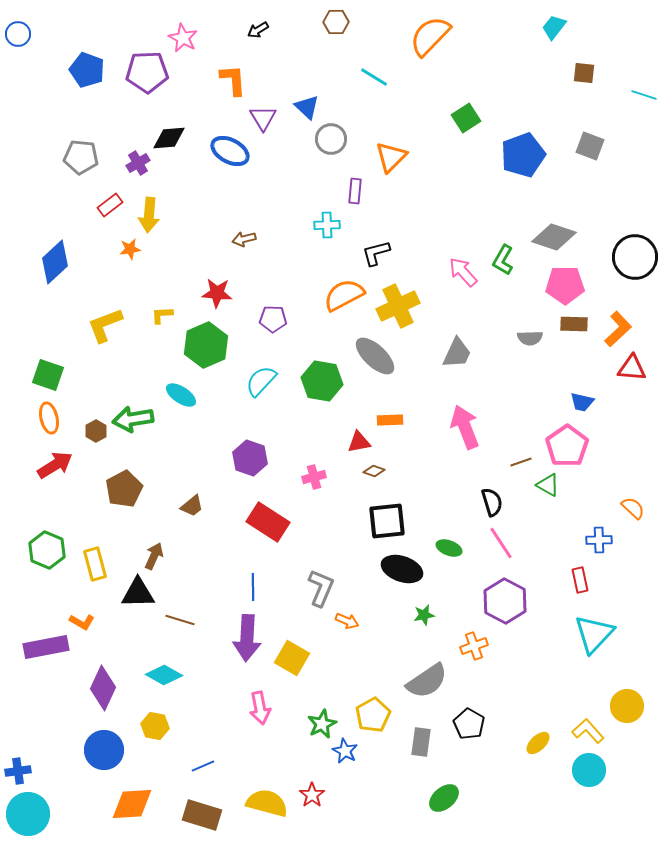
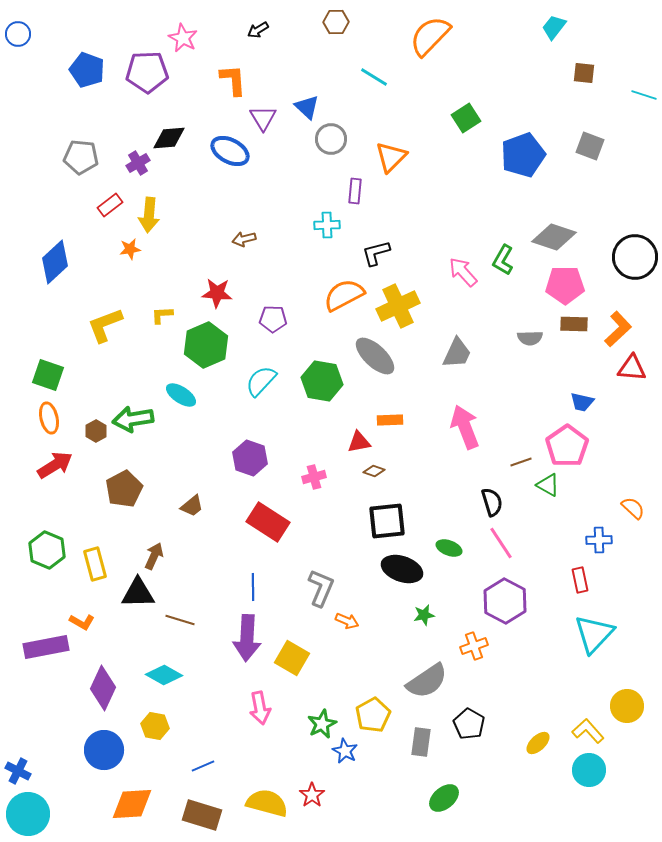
blue cross at (18, 771): rotated 35 degrees clockwise
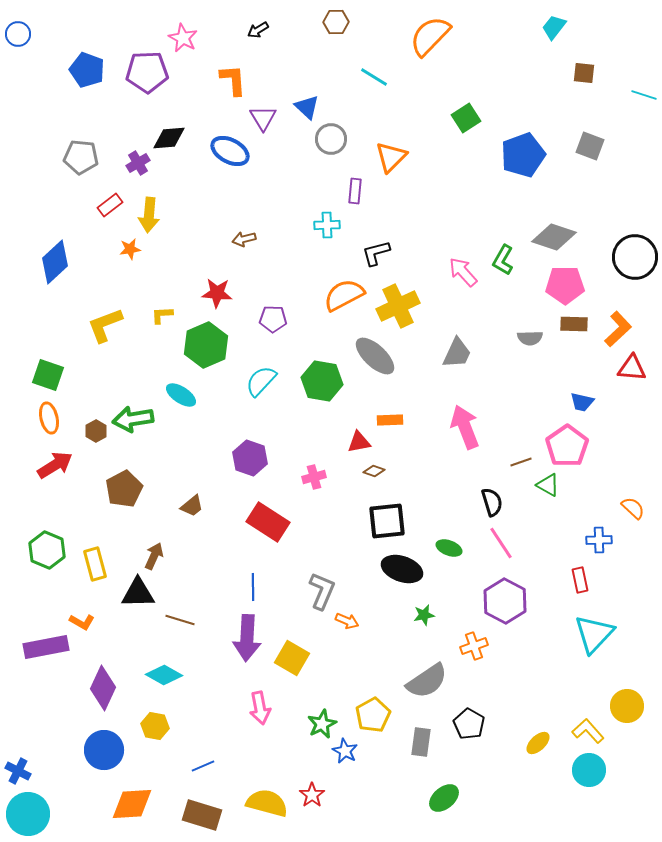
gray L-shape at (321, 588): moved 1 px right, 3 px down
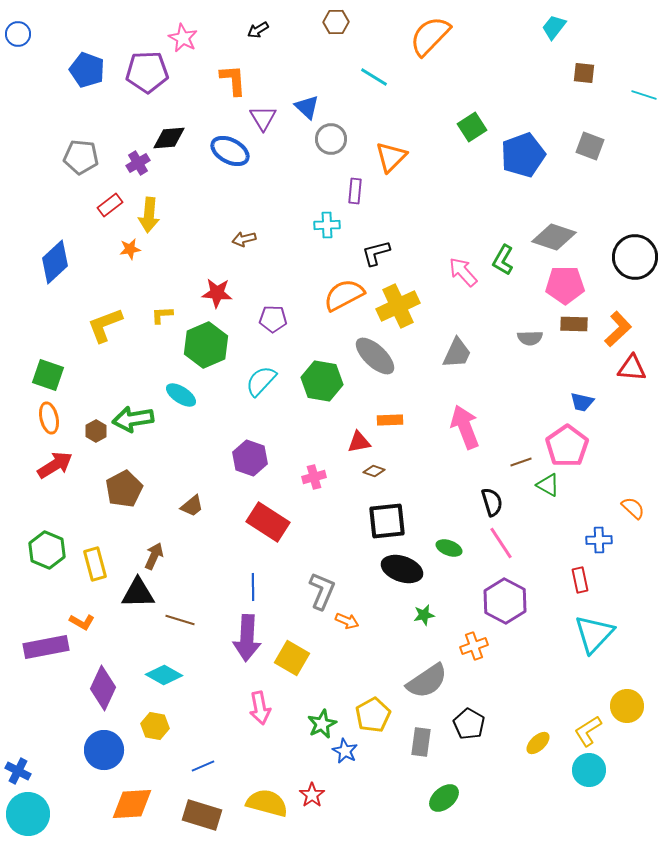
green square at (466, 118): moved 6 px right, 9 px down
yellow L-shape at (588, 731): rotated 80 degrees counterclockwise
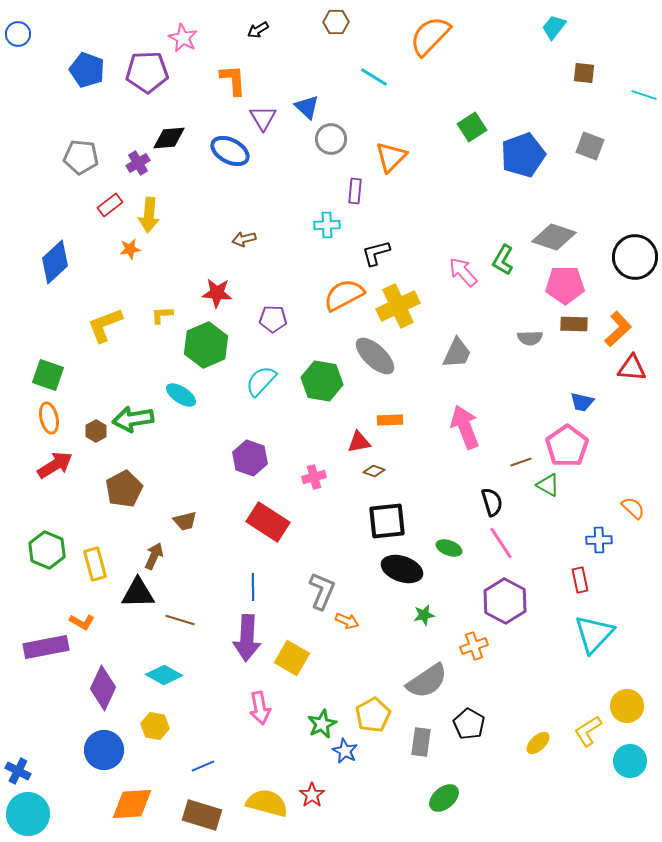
brown trapezoid at (192, 506): moved 7 px left, 15 px down; rotated 25 degrees clockwise
cyan circle at (589, 770): moved 41 px right, 9 px up
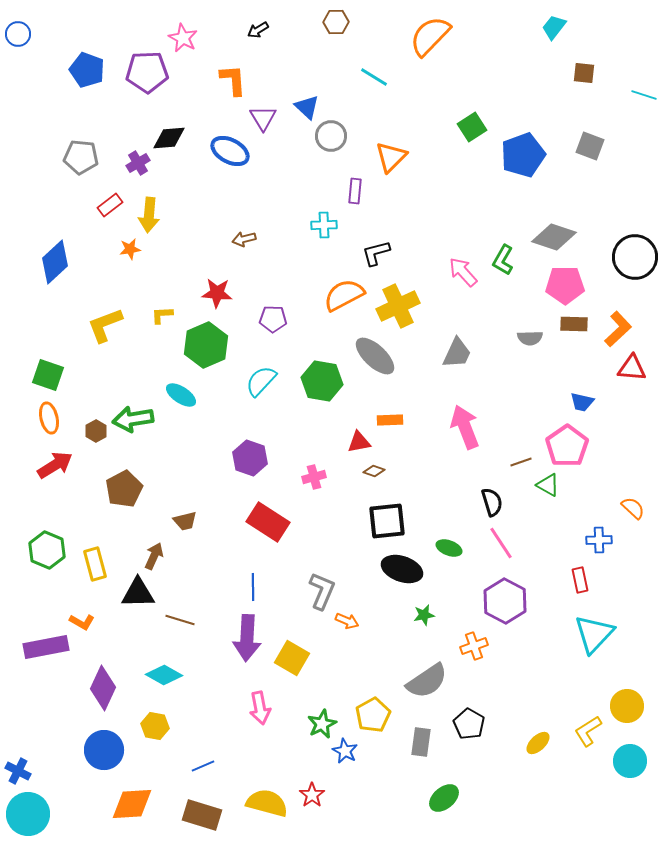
gray circle at (331, 139): moved 3 px up
cyan cross at (327, 225): moved 3 px left
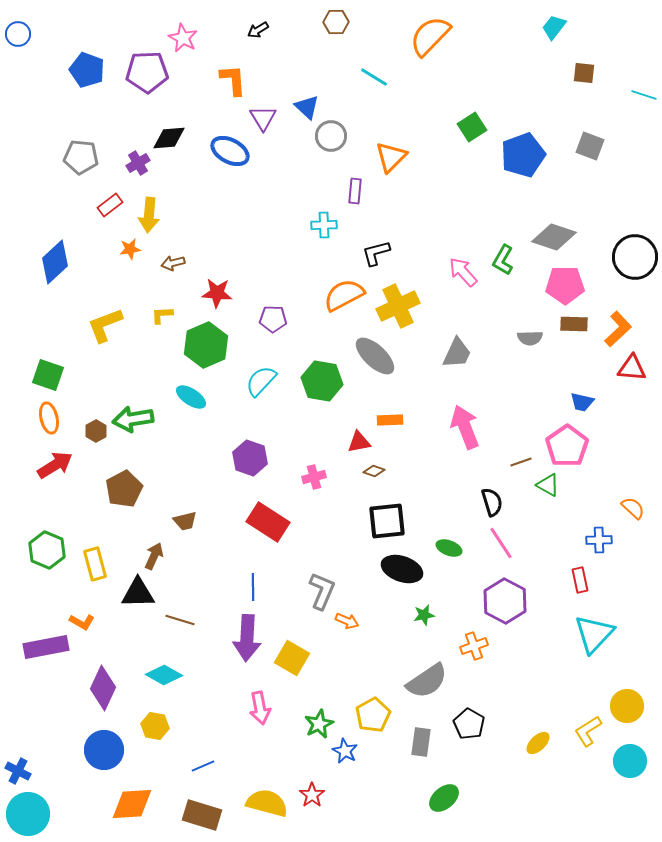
brown arrow at (244, 239): moved 71 px left, 24 px down
cyan ellipse at (181, 395): moved 10 px right, 2 px down
green star at (322, 724): moved 3 px left
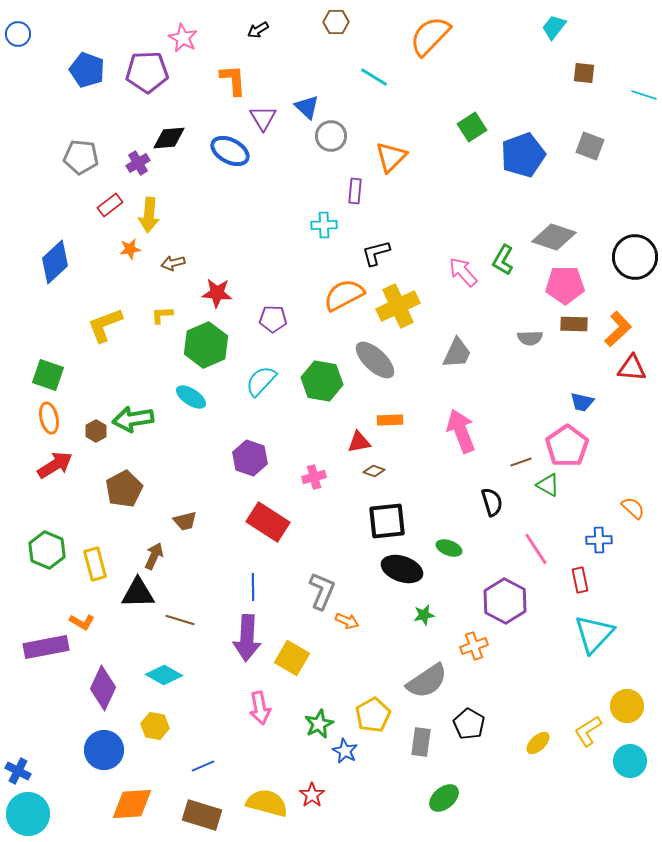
gray ellipse at (375, 356): moved 4 px down
pink arrow at (465, 427): moved 4 px left, 4 px down
pink line at (501, 543): moved 35 px right, 6 px down
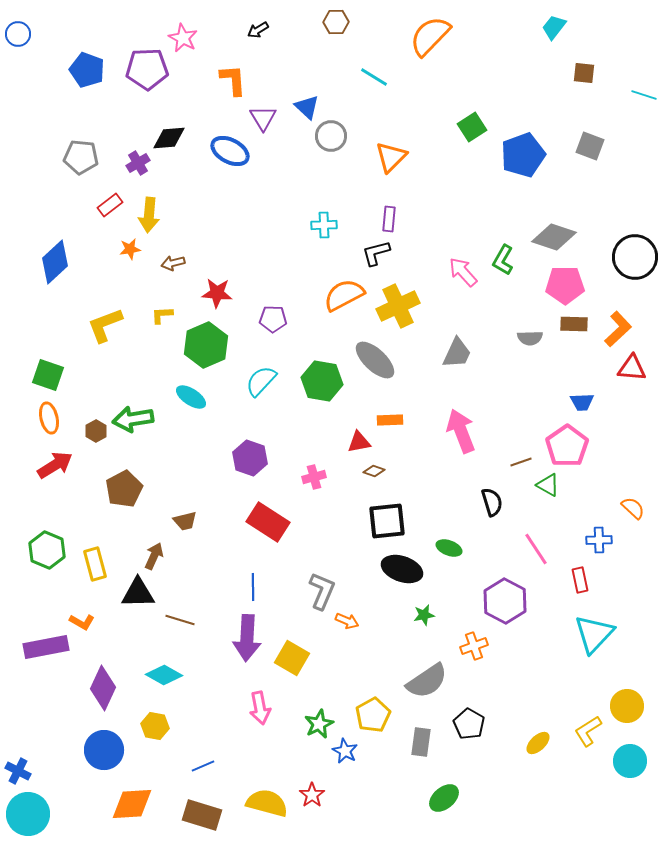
purple pentagon at (147, 72): moved 3 px up
purple rectangle at (355, 191): moved 34 px right, 28 px down
blue trapezoid at (582, 402): rotated 15 degrees counterclockwise
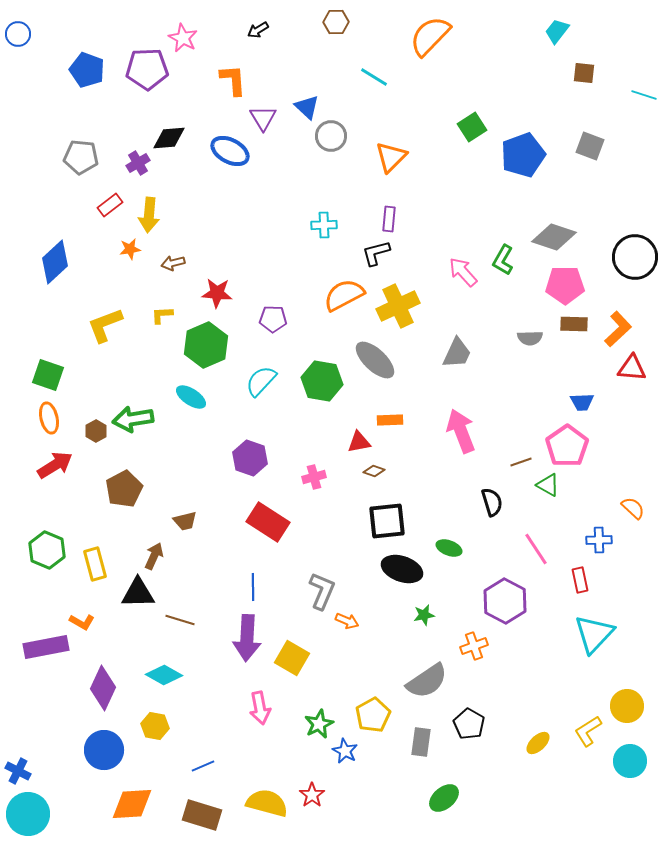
cyan trapezoid at (554, 27): moved 3 px right, 4 px down
